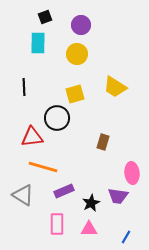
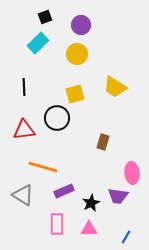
cyan rectangle: rotated 45 degrees clockwise
red triangle: moved 8 px left, 7 px up
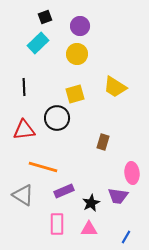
purple circle: moved 1 px left, 1 px down
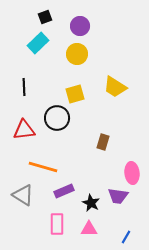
black star: rotated 18 degrees counterclockwise
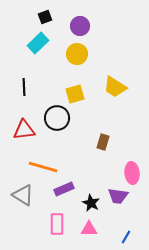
purple rectangle: moved 2 px up
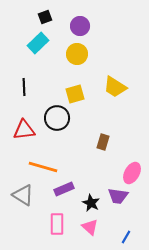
pink ellipse: rotated 35 degrees clockwise
pink triangle: moved 1 px right, 2 px up; rotated 42 degrees clockwise
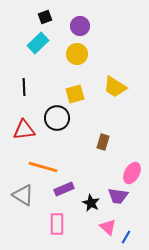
pink triangle: moved 18 px right
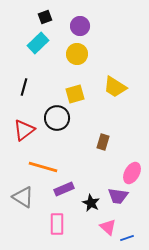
black line: rotated 18 degrees clockwise
red triangle: rotated 30 degrees counterclockwise
gray triangle: moved 2 px down
blue line: moved 1 px right, 1 px down; rotated 40 degrees clockwise
